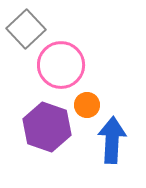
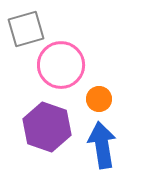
gray square: rotated 27 degrees clockwise
orange circle: moved 12 px right, 6 px up
blue arrow: moved 10 px left, 5 px down; rotated 12 degrees counterclockwise
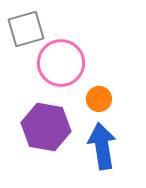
pink circle: moved 2 px up
purple hexagon: moved 1 px left; rotated 9 degrees counterclockwise
blue arrow: moved 1 px down
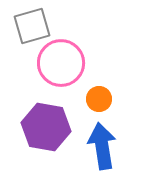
gray square: moved 6 px right, 3 px up
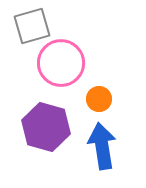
purple hexagon: rotated 6 degrees clockwise
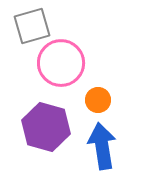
orange circle: moved 1 px left, 1 px down
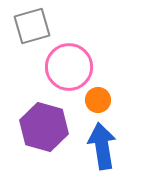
pink circle: moved 8 px right, 4 px down
purple hexagon: moved 2 px left
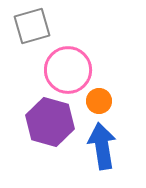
pink circle: moved 1 px left, 3 px down
orange circle: moved 1 px right, 1 px down
purple hexagon: moved 6 px right, 5 px up
